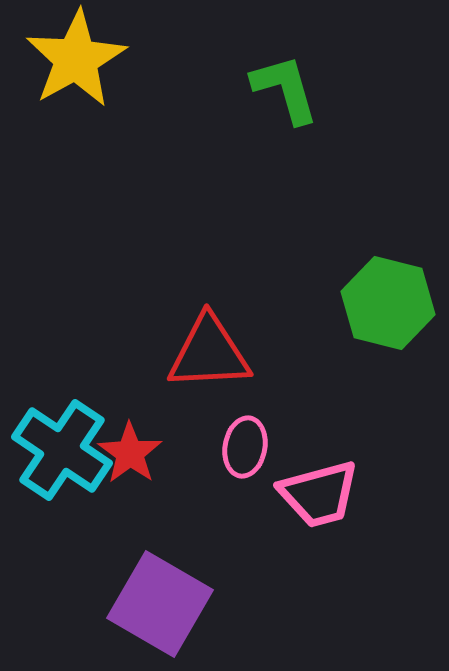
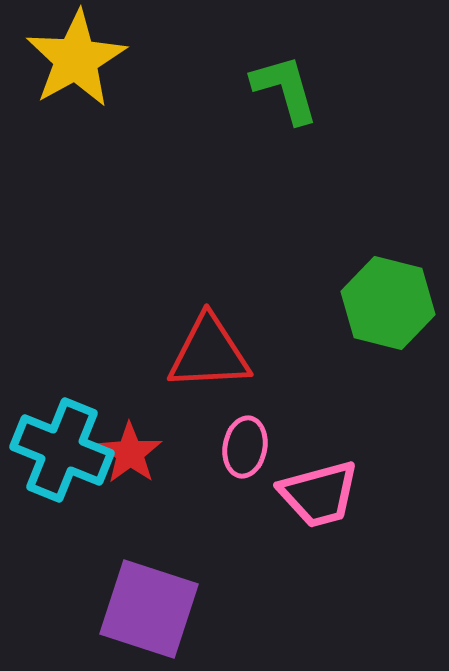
cyan cross: rotated 12 degrees counterclockwise
purple square: moved 11 px left, 5 px down; rotated 12 degrees counterclockwise
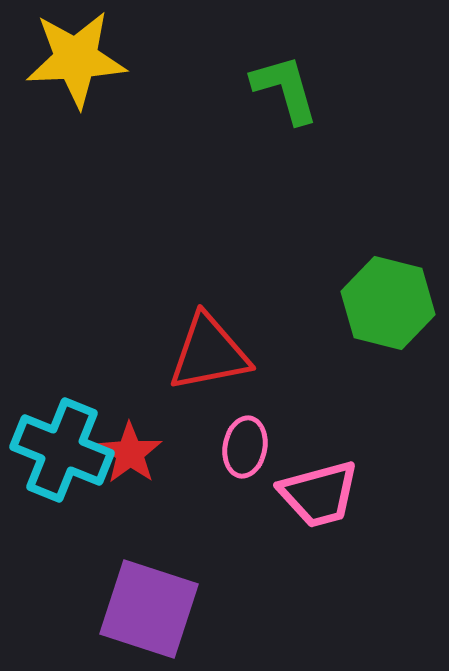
yellow star: rotated 26 degrees clockwise
red triangle: rotated 8 degrees counterclockwise
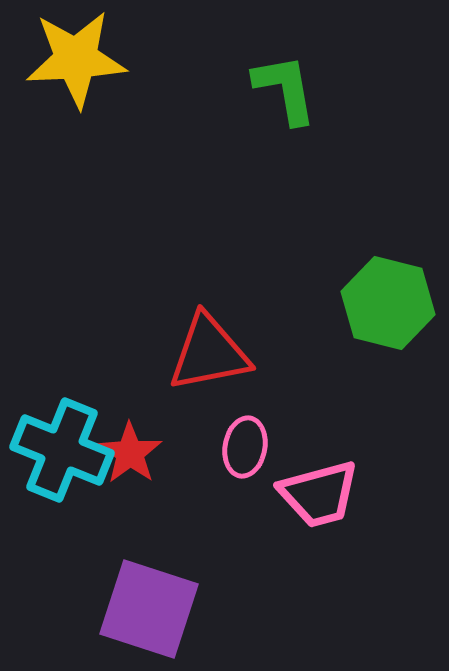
green L-shape: rotated 6 degrees clockwise
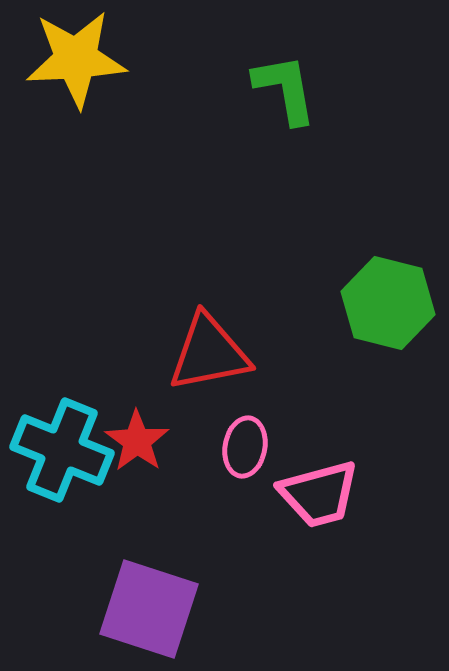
red star: moved 7 px right, 12 px up
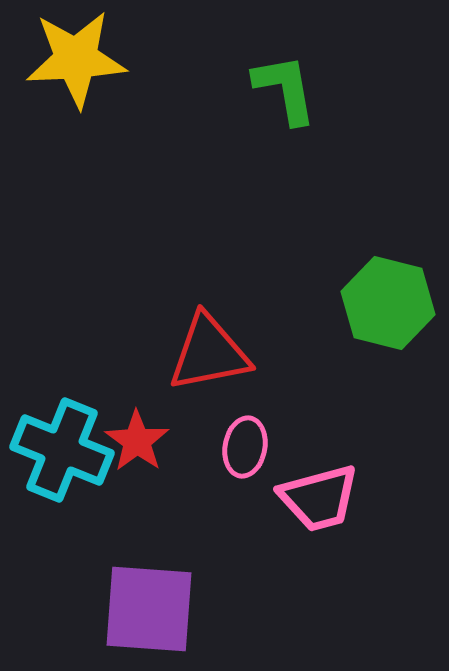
pink trapezoid: moved 4 px down
purple square: rotated 14 degrees counterclockwise
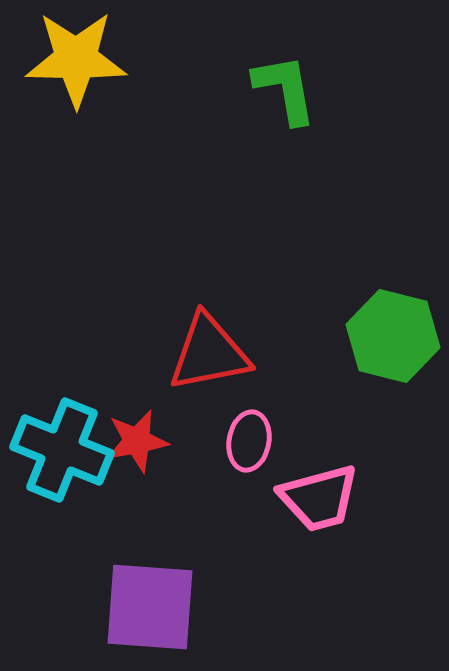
yellow star: rotated 4 degrees clockwise
green hexagon: moved 5 px right, 33 px down
red star: rotated 26 degrees clockwise
pink ellipse: moved 4 px right, 6 px up
purple square: moved 1 px right, 2 px up
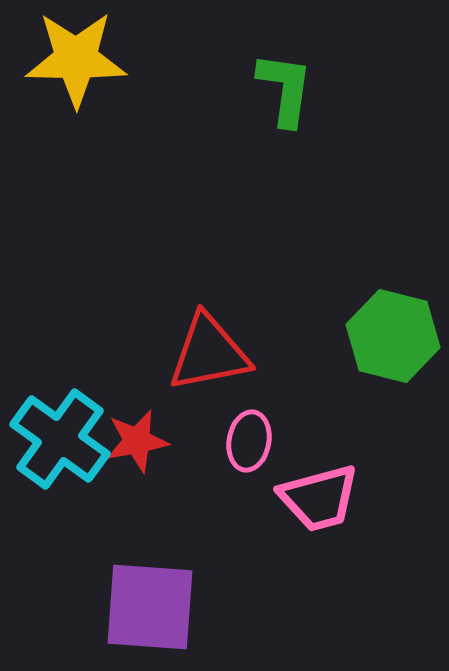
green L-shape: rotated 18 degrees clockwise
cyan cross: moved 2 px left, 11 px up; rotated 14 degrees clockwise
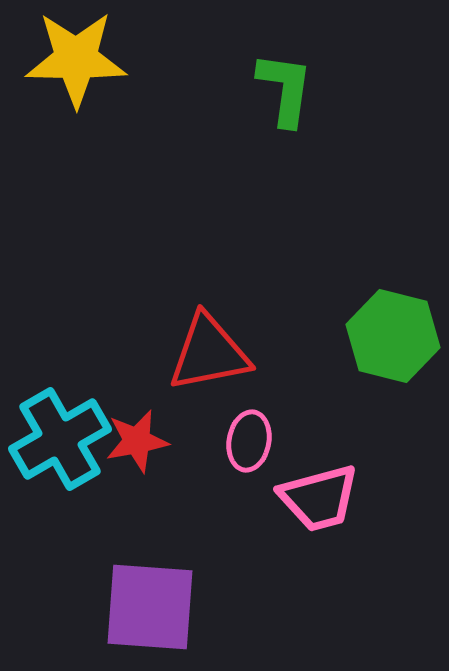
cyan cross: rotated 24 degrees clockwise
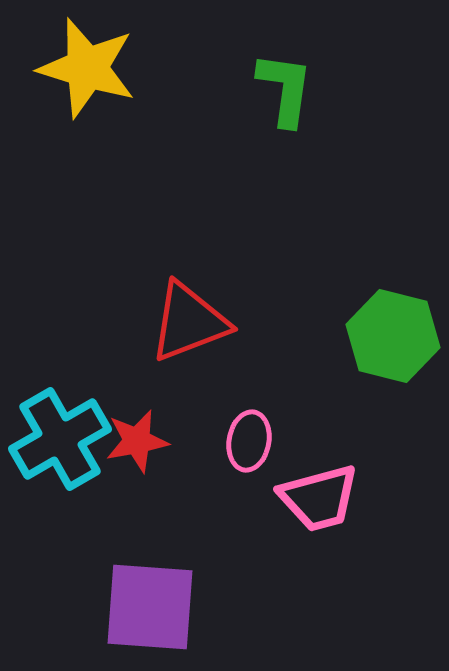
yellow star: moved 11 px right, 9 px down; rotated 16 degrees clockwise
red triangle: moved 20 px left, 31 px up; rotated 10 degrees counterclockwise
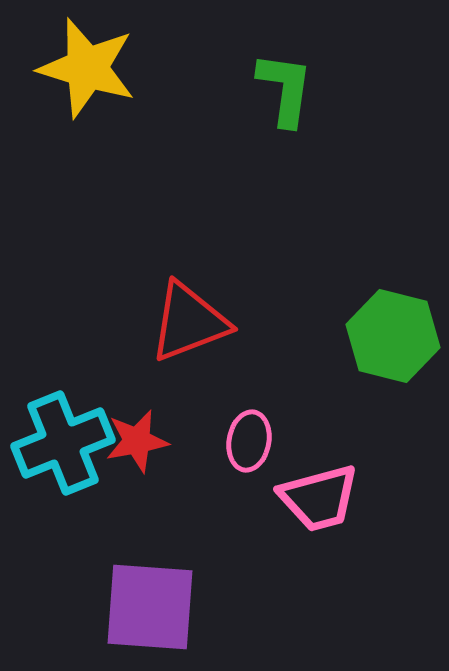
cyan cross: moved 3 px right, 4 px down; rotated 8 degrees clockwise
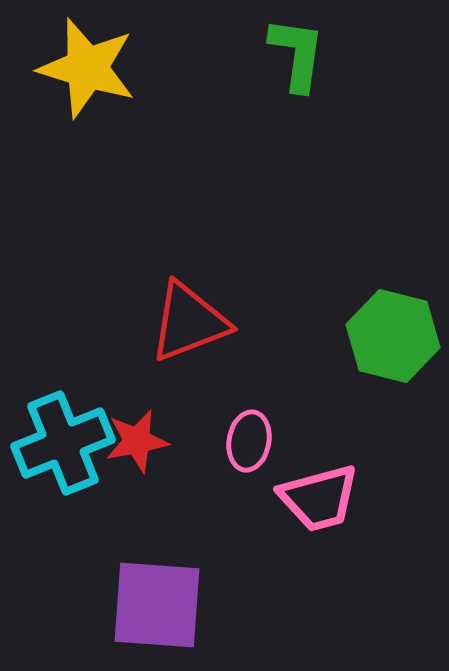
green L-shape: moved 12 px right, 35 px up
purple square: moved 7 px right, 2 px up
